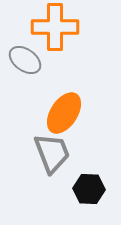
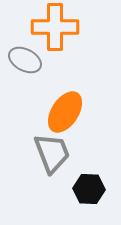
gray ellipse: rotated 8 degrees counterclockwise
orange ellipse: moved 1 px right, 1 px up
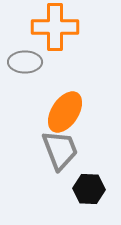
gray ellipse: moved 2 px down; rotated 28 degrees counterclockwise
gray trapezoid: moved 8 px right, 3 px up
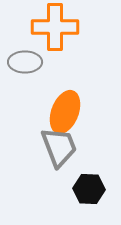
orange ellipse: rotated 12 degrees counterclockwise
gray trapezoid: moved 1 px left, 3 px up
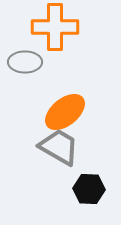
orange ellipse: rotated 30 degrees clockwise
gray trapezoid: rotated 39 degrees counterclockwise
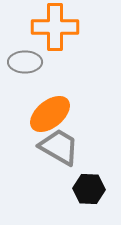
orange ellipse: moved 15 px left, 2 px down
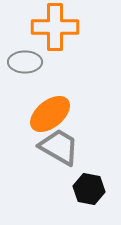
black hexagon: rotated 8 degrees clockwise
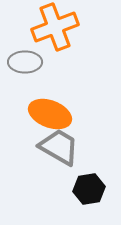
orange cross: rotated 21 degrees counterclockwise
orange ellipse: rotated 60 degrees clockwise
black hexagon: rotated 20 degrees counterclockwise
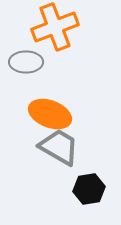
gray ellipse: moved 1 px right
